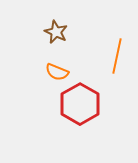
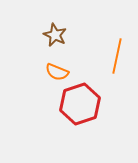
brown star: moved 1 px left, 3 px down
red hexagon: rotated 12 degrees clockwise
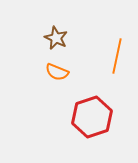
brown star: moved 1 px right, 3 px down
red hexagon: moved 12 px right, 13 px down
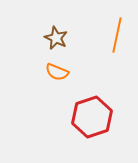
orange line: moved 21 px up
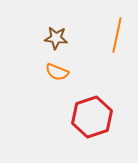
brown star: rotated 20 degrees counterclockwise
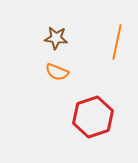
orange line: moved 7 px down
red hexagon: moved 1 px right
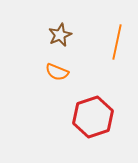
brown star: moved 4 px right, 3 px up; rotated 30 degrees counterclockwise
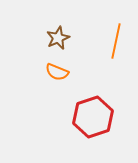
brown star: moved 2 px left, 3 px down
orange line: moved 1 px left, 1 px up
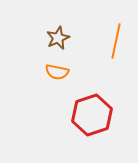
orange semicircle: rotated 10 degrees counterclockwise
red hexagon: moved 1 px left, 2 px up
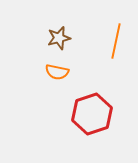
brown star: moved 1 px right; rotated 10 degrees clockwise
red hexagon: moved 1 px up
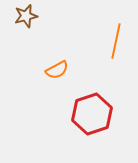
brown star: moved 33 px left, 22 px up
orange semicircle: moved 2 px up; rotated 40 degrees counterclockwise
